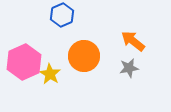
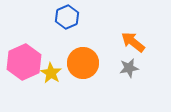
blue hexagon: moved 5 px right, 2 px down
orange arrow: moved 1 px down
orange circle: moved 1 px left, 7 px down
yellow star: moved 1 px right, 1 px up
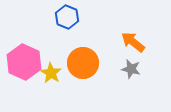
blue hexagon: rotated 15 degrees counterclockwise
pink hexagon: rotated 12 degrees counterclockwise
gray star: moved 2 px right, 1 px down; rotated 24 degrees clockwise
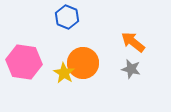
pink hexagon: rotated 16 degrees counterclockwise
yellow star: moved 13 px right
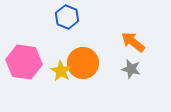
yellow star: moved 3 px left, 2 px up
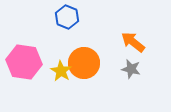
orange circle: moved 1 px right
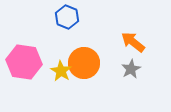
gray star: rotated 30 degrees clockwise
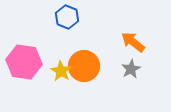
orange circle: moved 3 px down
